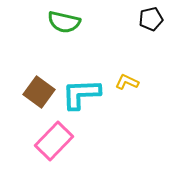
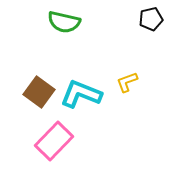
yellow L-shape: rotated 45 degrees counterclockwise
cyan L-shape: rotated 24 degrees clockwise
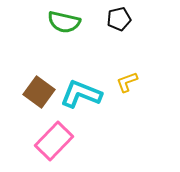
black pentagon: moved 32 px left
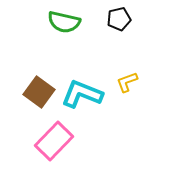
cyan L-shape: moved 1 px right
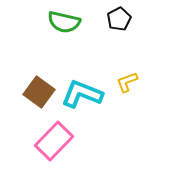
black pentagon: rotated 15 degrees counterclockwise
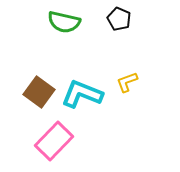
black pentagon: rotated 20 degrees counterclockwise
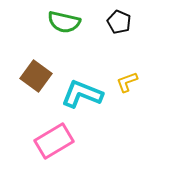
black pentagon: moved 3 px down
brown square: moved 3 px left, 16 px up
pink rectangle: rotated 15 degrees clockwise
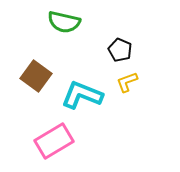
black pentagon: moved 1 px right, 28 px down
cyan L-shape: moved 1 px down
